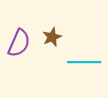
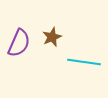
cyan line: rotated 8 degrees clockwise
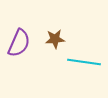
brown star: moved 3 px right, 2 px down; rotated 18 degrees clockwise
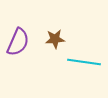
purple semicircle: moved 1 px left, 1 px up
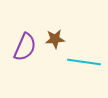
purple semicircle: moved 7 px right, 5 px down
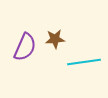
cyan line: rotated 16 degrees counterclockwise
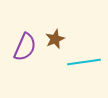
brown star: rotated 18 degrees counterclockwise
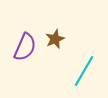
cyan line: moved 9 px down; rotated 52 degrees counterclockwise
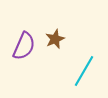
purple semicircle: moved 1 px left, 1 px up
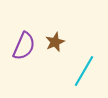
brown star: moved 3 px down
